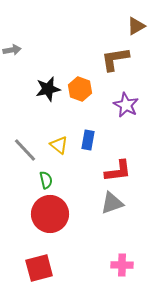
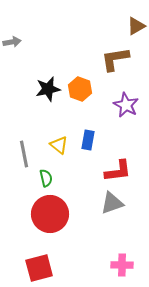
gray arrow: moved 8 px up
gray line: moved 1 px left, 4 px down; rotated 32 degrees clockwise
green semicircle: moved 2 px up
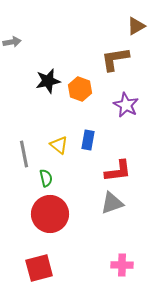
black star: moved 8 px up
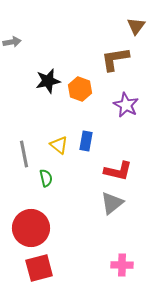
brown triangle: rotated 24 degrees counterclockwise
blue rectangle: moved 2 px left, 1 px down
red L-shape: rotated 20 degrees clockwise
gray triangle: rotated 20 degrees counterclockwise
red circle: moved 19 px left, 14 px down
